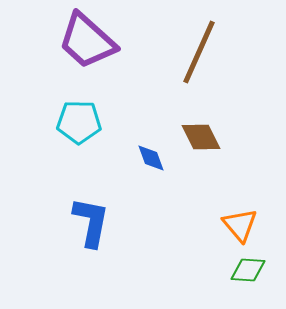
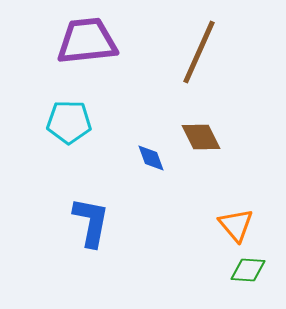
purple trapezoid: rotated 132 degrees clockwise
cyan pentagon: moved 10 px left
orange triangle: moved 4 px left
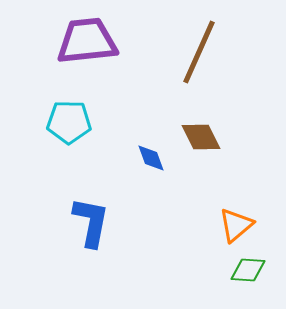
orange triangle: rotated 30 degrees clockwise
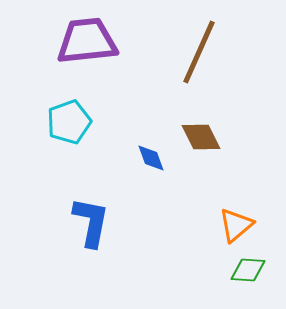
cyan pentagon: rotated 21 degrees counterclockwise
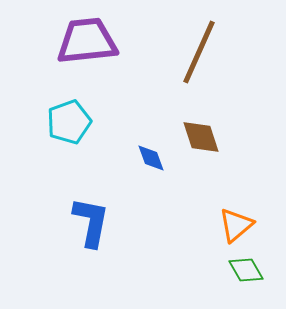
brown diamond: rotated 9 degrees clockwise
green diamond: moved 2 px left; rotated 57 degrees clockwise
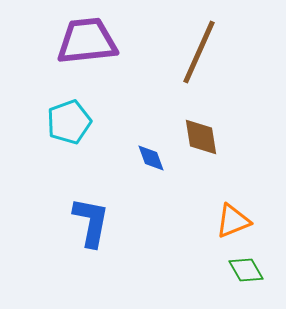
brown diamond: rotated 9 degrees clockwise
orange triangle: moved 3 px left, 4 px up; rotated 18 degrees clockwise
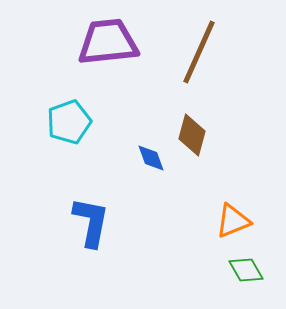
purple trapezoid: moved 21 px right, 1 px down
brown diamond: moved 9 px left, 2 px up; rotated 24 degrees clockwise
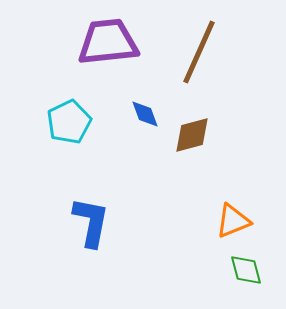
cyan pentagon: rotated 6 degrees counterclockwise
brown diamond: rotated 60 degrees clockwise
blue diamond: moved 6 px left, 44 px up
green diamond: rotated 15 degrees clockwise
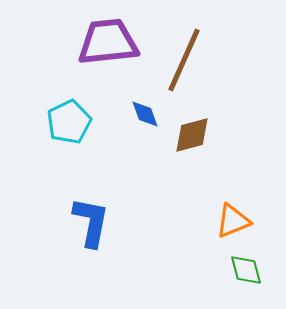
brown line: moved 15 px left, 8 px down
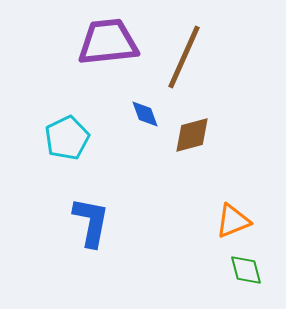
brown line: moved 3 px up
cyan pentagon: moved 2 px left, 16 px down
